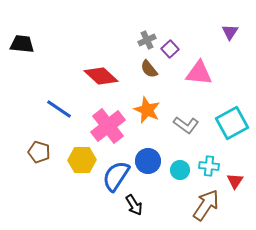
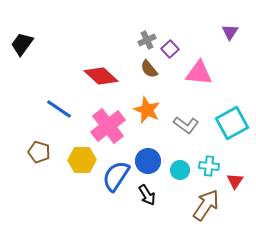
black trapezoid: rotated 60 degrees counterclockwise
black arrow: moved 13 px right, 10 px up
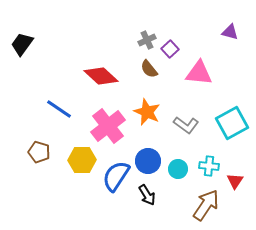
purple triangle: rotated 48 degrees counterclockwise
orange star: moved 2 px down
cyan circle: moved 2 px left, 1 px up
